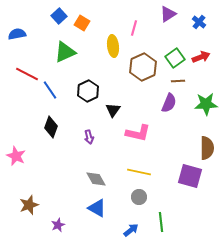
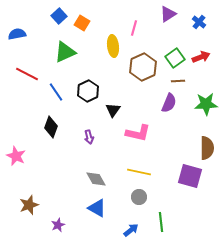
blue line: moved 6 px right, 2 px down
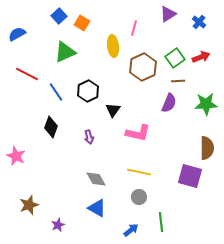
blue semicircle: rotated 18 degrees counterclockwise
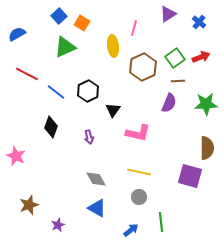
green triangle: moved 5 px up
blue line: rotated 18 degrees counterclockwise
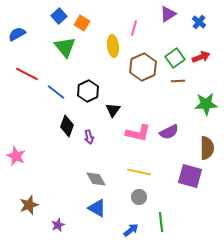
green triangle: rotated 45 degrees counterclockwise
purple semicircle: moved 29 px down; rotated 42 degrees clockwise
black diamond: moved 16 px right, 1 px up
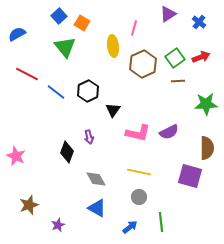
brown hexagon: moved 3 px up
black diamond: moved 26 px down
blue arrow: moved 1 px left, 3 px up
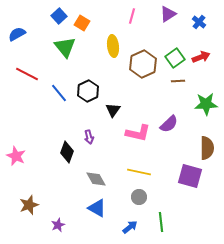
pink line: moved 2 px left, 12 px up
blue line: moved 3 px right, 1 px down; rotated 12 degrees clockwise
purple semicircle: moved 8 px up; rotated 18 degrees counterclockwise
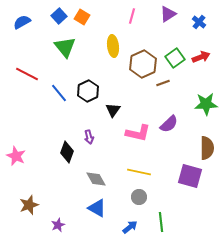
orange square: moved 6 px up
blue semicircle: moved 5 px right, 12 px up
brown line: moved 15 px left, 2 px down; rotated 16 degrees counterclockwise
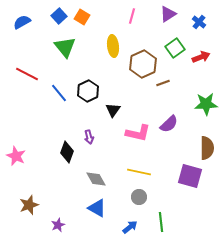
green square: moved 10 px up
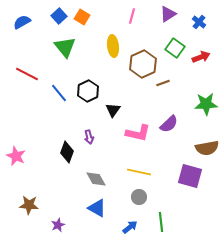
green square: rotated 18 degrees counterclockwise
brown semicircle: rotated 80 degrees clockwise
brown star: rotated 24 degrees clockwise
